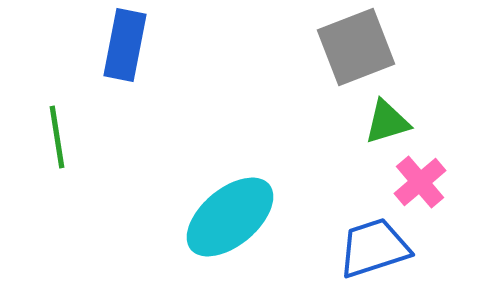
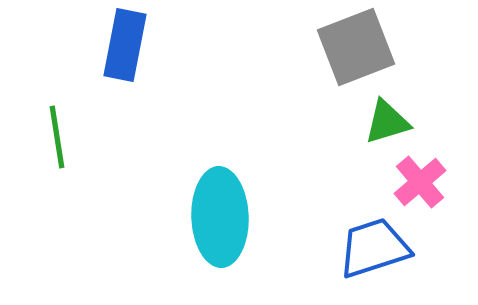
cyan ellipse: moved 10 px left; rotated 52 degrees counterclockwise
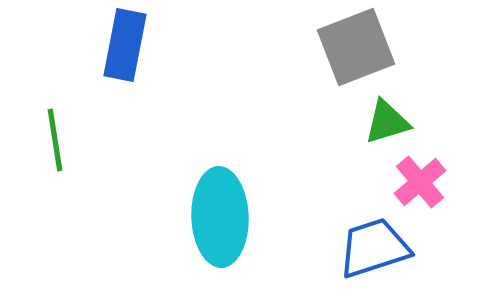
green line: moved 2 px left, 3 px down
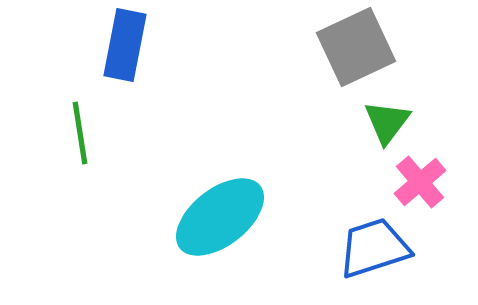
gray square: rotated 4 degrees counterclockwise
green triangle: rotated 36 degrees counterclockwise
green line: moved 25 px right, 7 px up
cyan ellipse: rotated 54 degrees clockwise
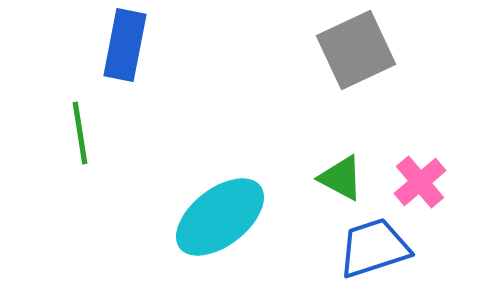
gray square: moved 3 px down
green triangle: moved 46 px left, 56 px down; rotated 39 degrees counterclockwise
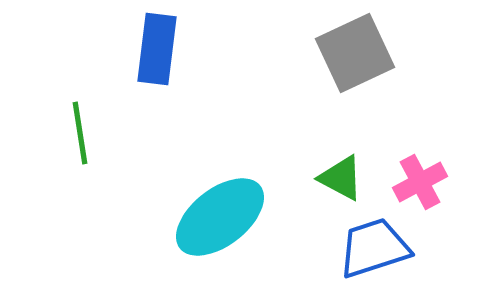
blue rectangle: moved 32 px right, 4 px down; rotated 4 degrees counterclockwise
gray square: moved 1 px left, 3 px down
pink cross: rotated 12 degrees clockwise
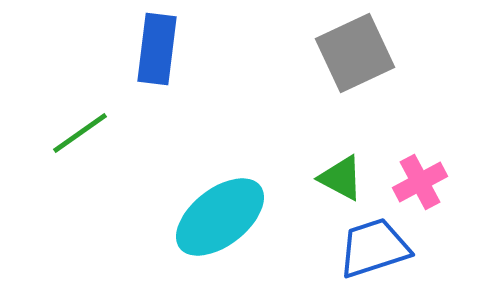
green line: rotated 64 degrees clockwise
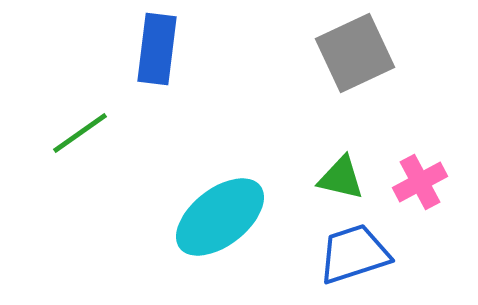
green triangle: rotated 15 degrees counterclockwise
blue trapezoid: moved 20 px left, 6 px down
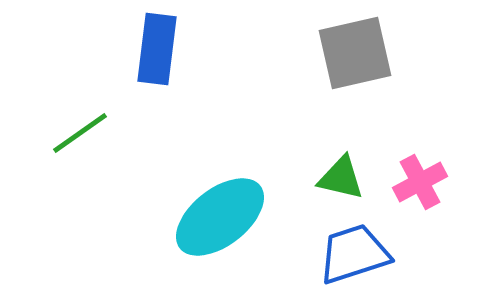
gray square: rotated 12 degrees clockwise
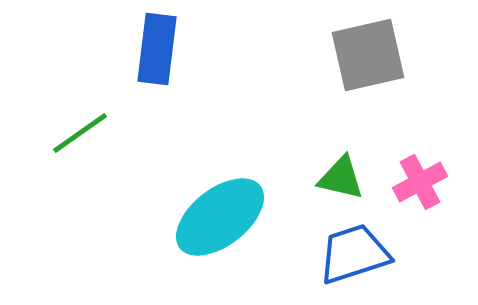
gray square: moved 13 px right, 2 px down
